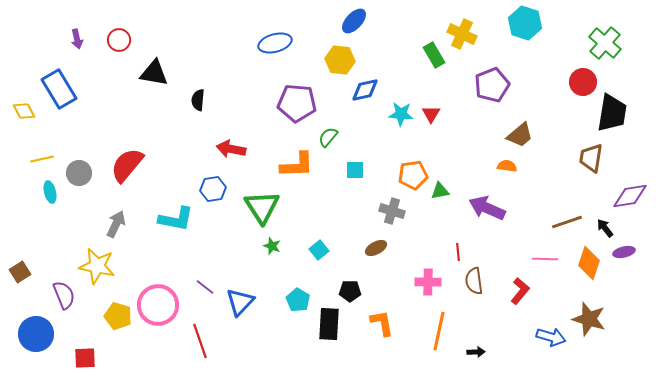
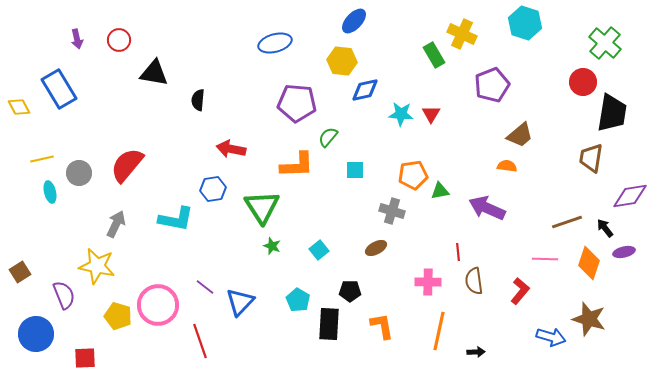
yellow hexagon at (340, 60): moved 2 px right, 1 px down
yellow diamond at (24, 111): moved 5 px left, 4 px up
orange L-shape at (382, 323): moved 3 px down
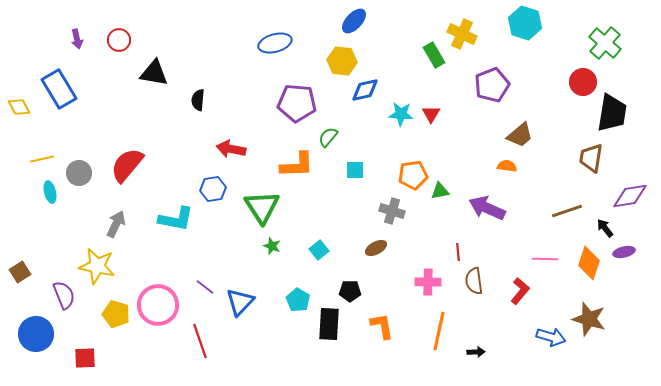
brown line at (567, 222): moved 11 px up
yellow pentagon at (118, 316): moved 2 px left, 2 px up
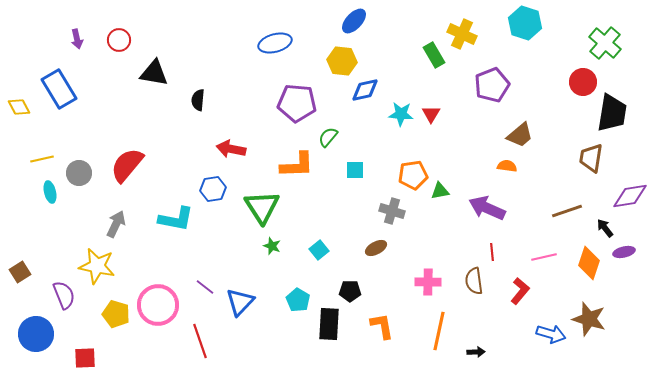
red line at (458, 252): moved 34 px right
pink line at (545, 259): moved 1 px left, 2 px up; rotated 15 degrees counterclockwise
blue arrow at (551, 337): moved 3 px up
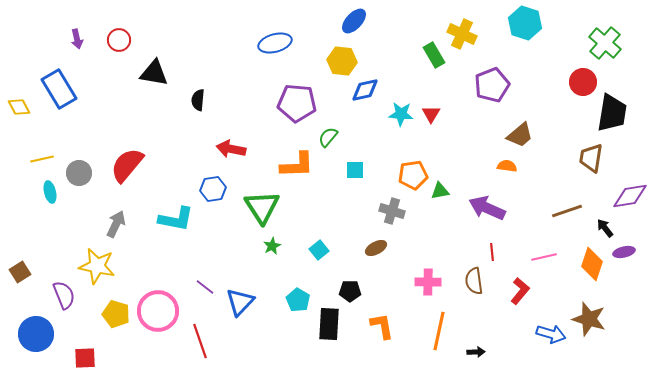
green star at (272, 246): rotated 24 degrees clockwise
orange diamond at (589, 263): moved 3 px right, 1 px down
pink circle at (158, 305): moved 6 px down
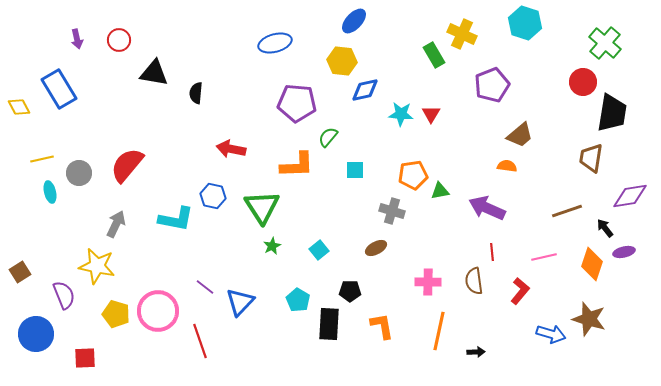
black semicircle at (198, 100): moved 2 px left, 7 px up
blue hexagon at (213, 189): moved 7 px down; rotated 20 degrees clockwise
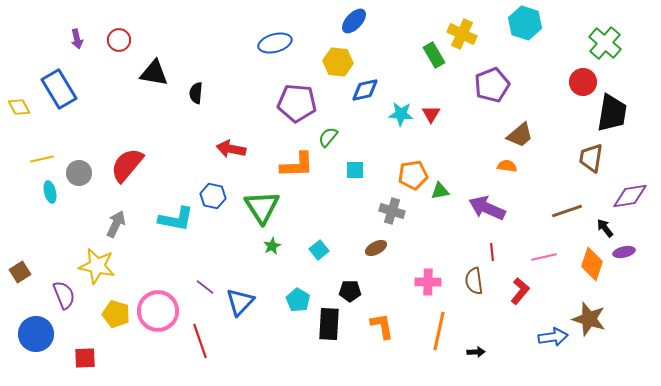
yellow hexagon at (342, 61): moved 4 px left, 1 px down
blue arrow at (551, 334): moved 2 px right, 3 px down; rotated 24 degrees counterclockwise
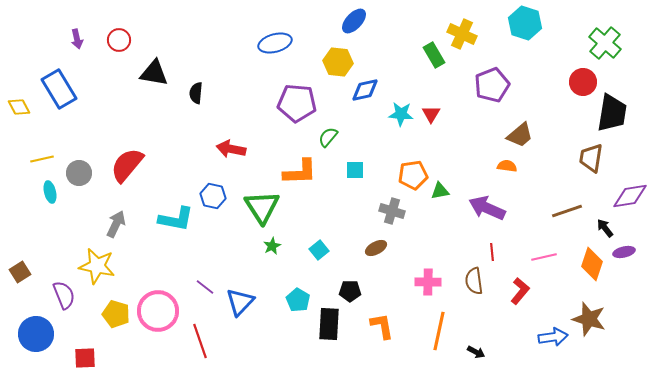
orange L-shape at (297, 165): moved 3 px right, 7 px down
black arrow at (476, 352): rotated 30 degrees clockwise
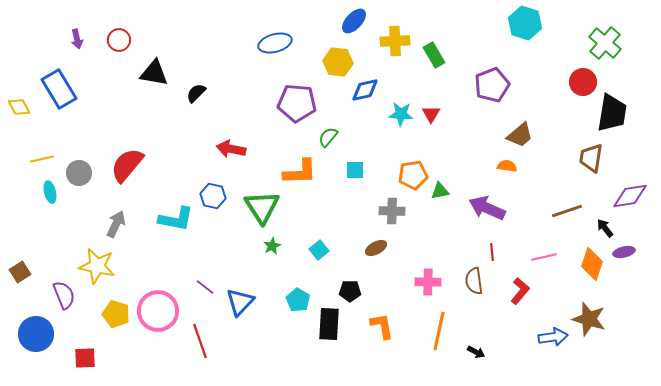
yellow cross at (462, 34): moved 67 px left, 7 px down; rotated 28 degrees counterclockwise
black semicircle at (196, 93): rotated 40 degrees clockwise
gray cross at (392, 211): rotated 15 degrees counterclockwise
